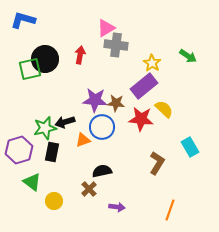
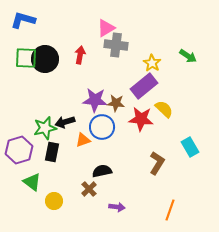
green square: moved 4 px left, 11 px up; rotated 15 degrees clockwise
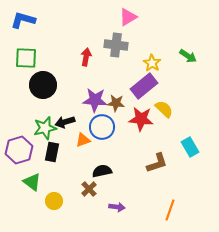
pink triangle: moved 22 px right, 11 px up
red arrow: moved 6 px right, 2 px down
black circle: moved 2 px left, 26 px down
brown L-shape: rotated 40 degrees clockwise
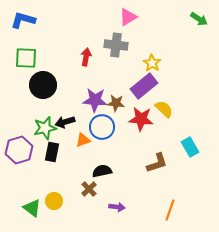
green arrow: moved 11 px right, 37 px up
green triangle: moved 26 px down
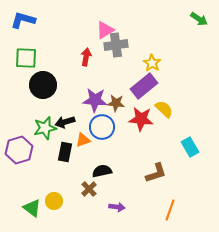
pink triangle: moved 23 px left, 13 px down
gray cross: rotated 15 degrees counterclockwise
black rectangle: moved 13 px right
brown L-shape: moved 1 px left, 10 px down
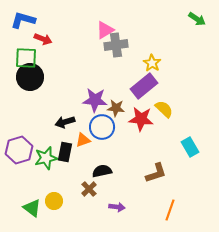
green arrow: moved 2 px left
red arrow: moved 43 px left, 18 px up; rotated 102 degrees clockwise
black circle: moved 13 px left, 8 px up
brown star: moved 5 px down
green star: moved 1 px right, 30 px down
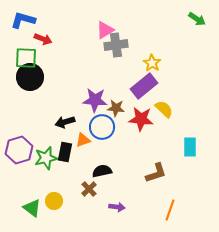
cyan rectangle: rotated 30 degrees clockwise
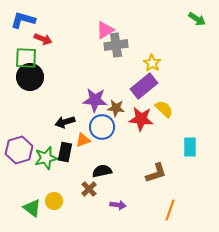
purple arrow: moved 1 px right, 2 px up
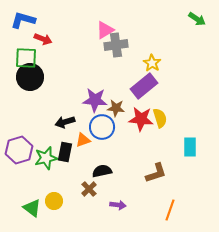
yellow semicircle: moved 4 px left, 9 px down; rotated 30 degrees clockwise
